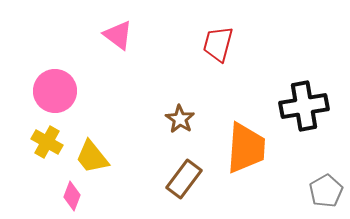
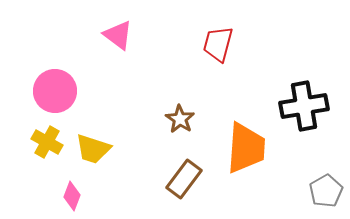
yellow trapezoid: moved 1 px right, 8 px up; rotated 33 degrees counterclockwise
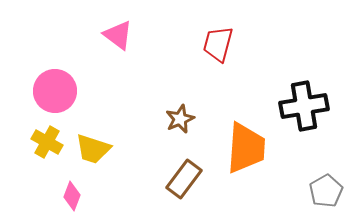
brown star: rotated 16 degrees clockwise
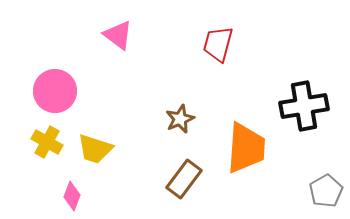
yellow trapezoid: moved 2 px right
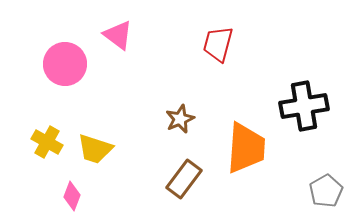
pink circle: moved 10 px right, 27 px up
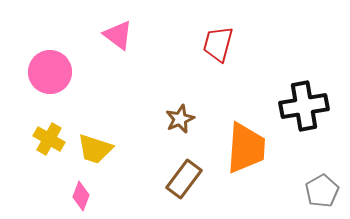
pink circle: moved 15 px left, 8 px down
yellow cross: moved 2 px right, 3 px up
gray pentagon: moved 4 px left
pink diamond: moved 9 px right
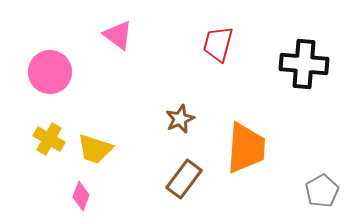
black cross: moved 42 px up; rotated 15 degrees clockwise
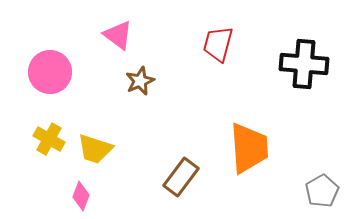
brown star: moved 40 px left, 38 px up
orange trapezoid: moved 3 px right; rotated 8 degrees counterclockwise
brown rectangle: moved 3 px left, 2 px up
